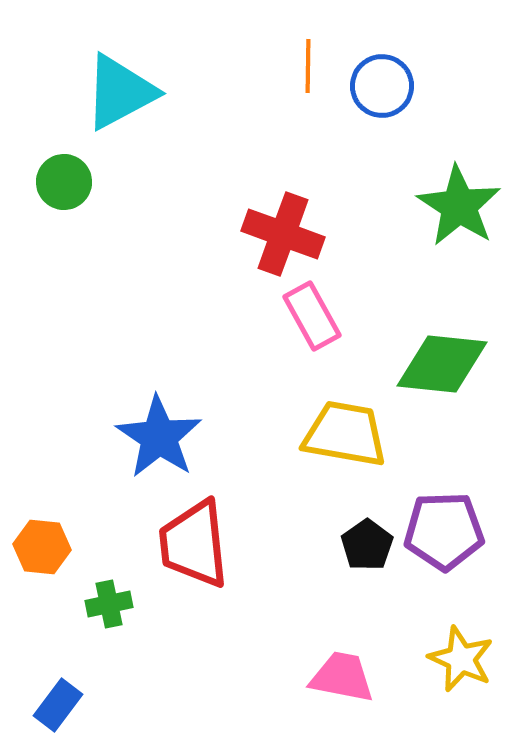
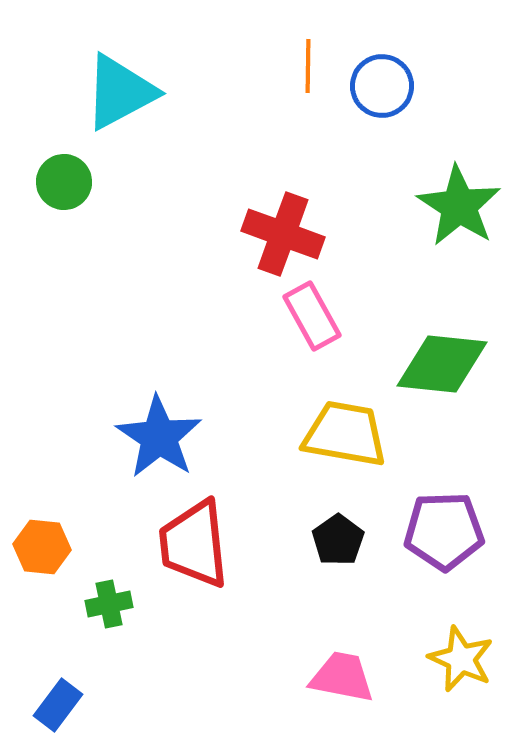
black pentagon: moved 29 px left, 5 px up
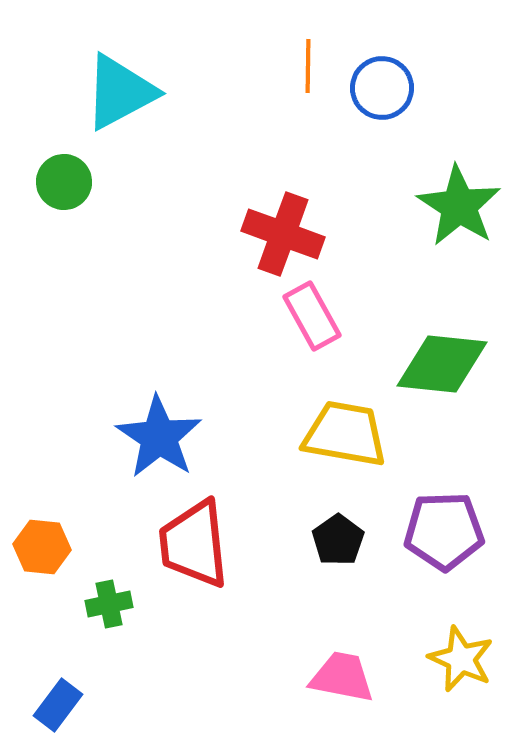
blue circle: moved 2 px down
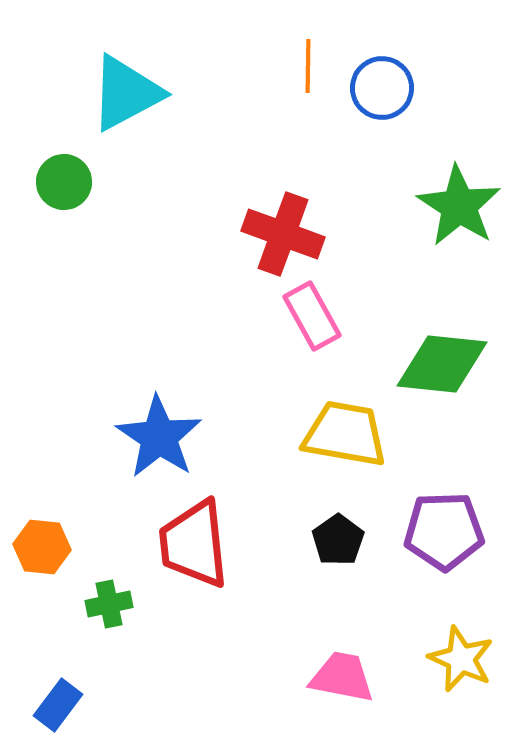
cyan triangle: moved 6 px right, 1 px down
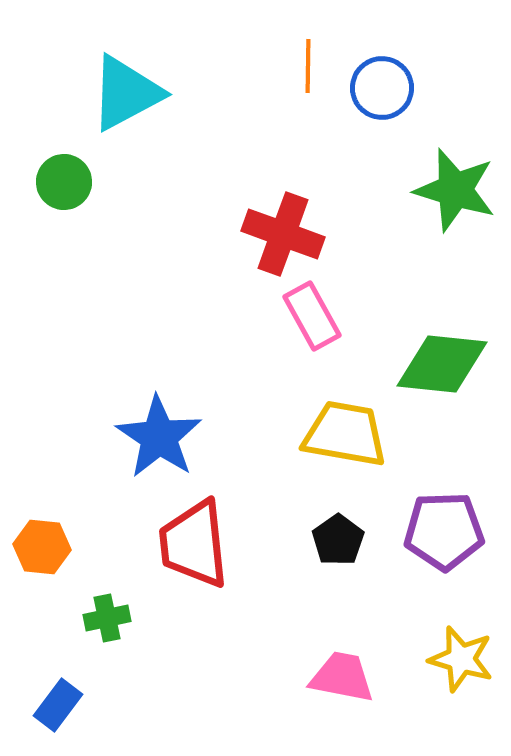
green star: moved 4 px left, 16 px up; rotated 16 degrees counterclockwise
green cross: moved 2 px left, 14 px down
yellow star: rotated 8 degrees counterclockwise
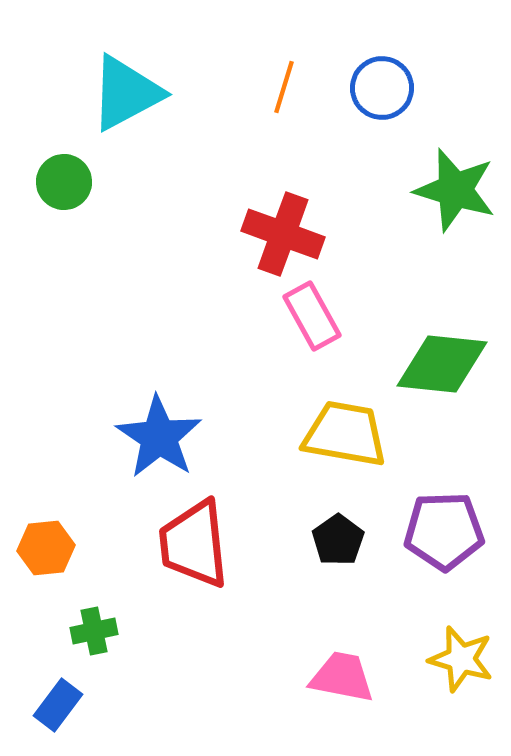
orange line: moved 24 px left, 21 px down; rotated 16 degrees clockwise
orange hexagon: moved 4 px right, 1 px down; rotated 12 degrees counterclockwise
green cross: moved 13 px left, 13 px down
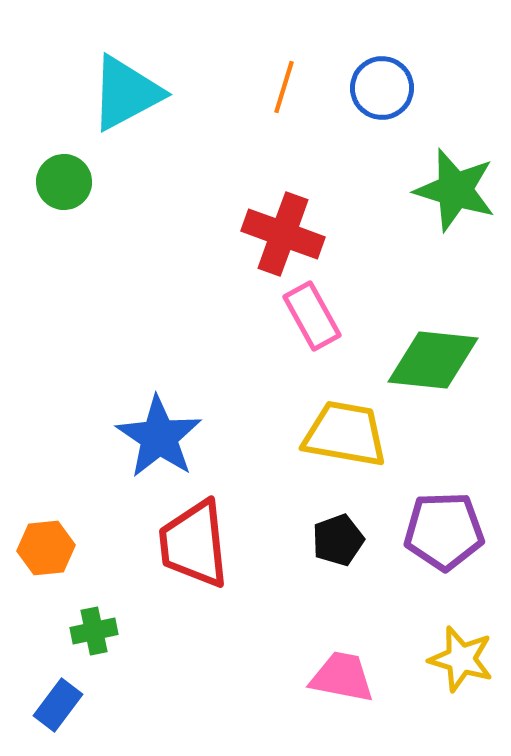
green diamond: moved 9 px left, 4 px up
black pentagon: rotated 15 degrees clockwise
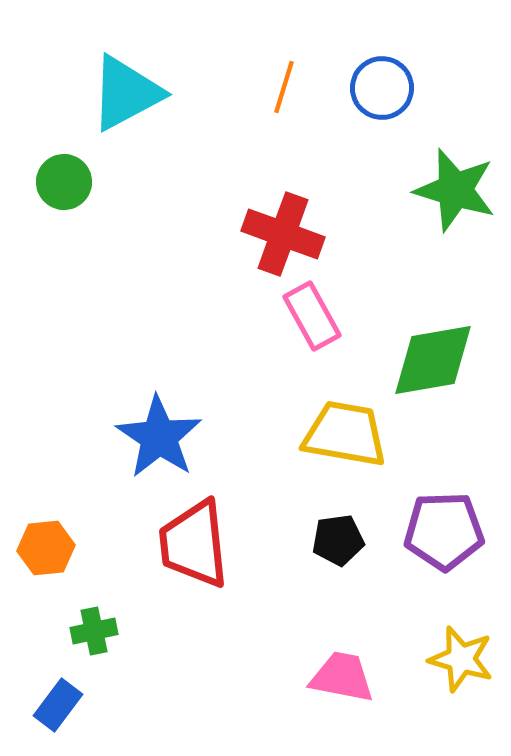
green diamond: rotated 16 degrees counterclockwise
black pentagon: rotated 12 degrees clockwise
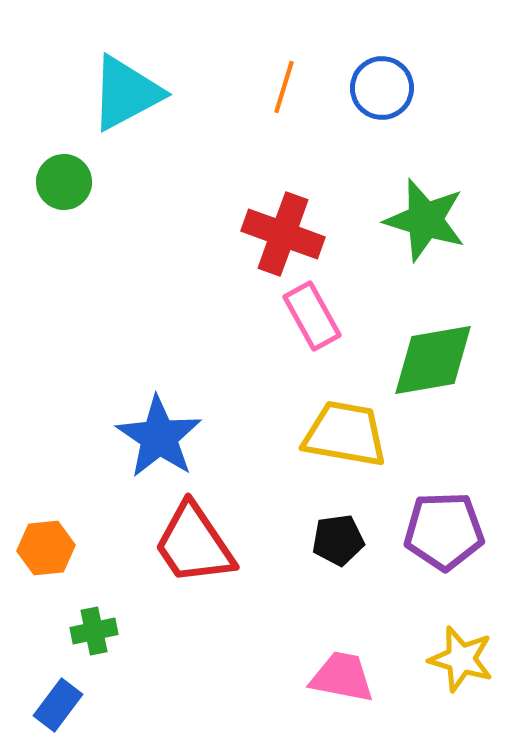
green star: moved 30 px left, 30 px down
red trapezoid: rotated 28 degrees counterclockwise
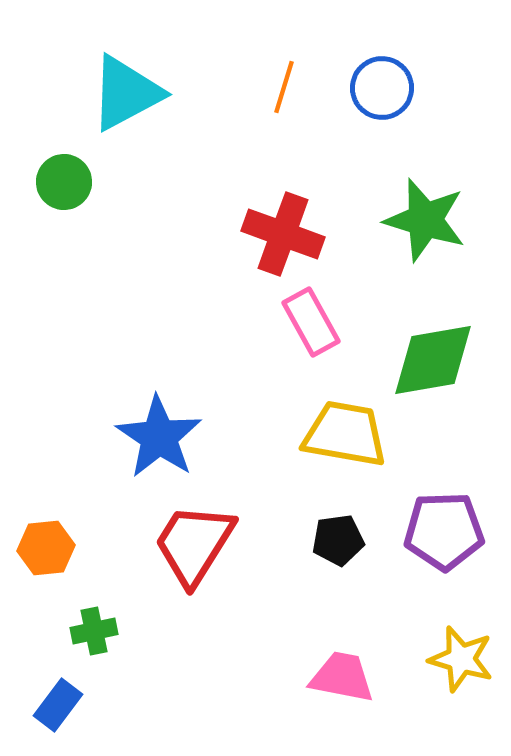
pink rectangle: moved 1 px left, 6 px down
red trapezoid: rotated 66 degrees clockwise
